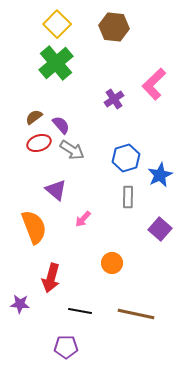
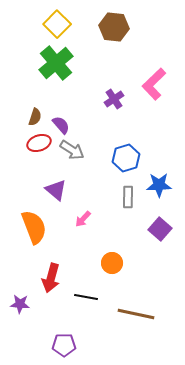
brown semicircle: moved 1 px right; rotated 144 degrees clockwise
blue star: moved 1 px left, 10 px down; rotated 25 degrees clockwise
black line: moved 6 px right, 14 px up
purple pentagon: moved 2 px left, 2 px up
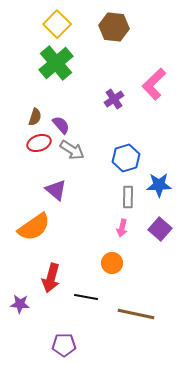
pink arrow: moved 39 px right, 9 px down; rotated 30 degrees counterclockwise
orange semicircle: rotated 76 degrees clockwise
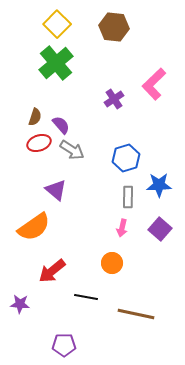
red arrow: moved 1 px right, 7 px up; rotated 36 degrees clockwise
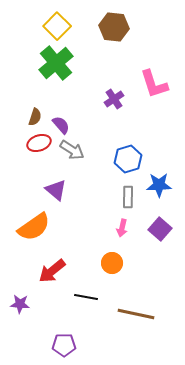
yellow square: moved 2 px down
pink L-shape: rotated 64 degrees counterclockwise
blue hexagon: moved 2 px right, 1 px down
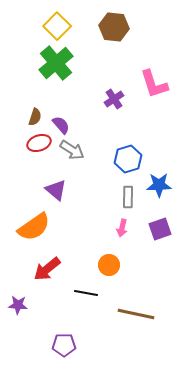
purple square: rotated 30 degrees clockwise
orange circle: moved 3 px left, 2 px down
red arrow: moved 5 px left, 2 px up
black line: moved 4 px up
purple star: moved 2 px left, 1 px down
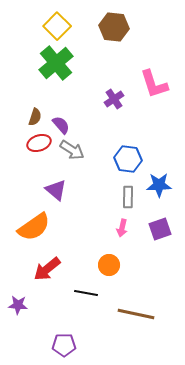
blue hexagon: rotated 24 degrees clockwise
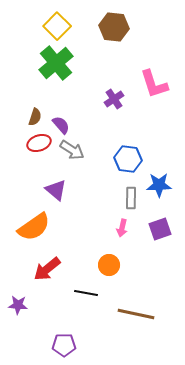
gray rectangle: moved 3 px right, 1 px down
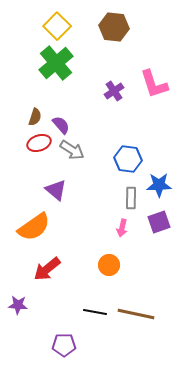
purple cross: moved 8 px up
purple square: moved 1 px left, 7 px up
black line: moved 9 px right, 19 px down
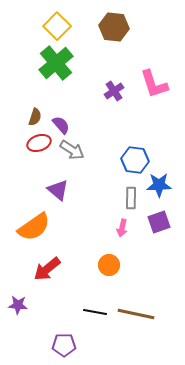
blue hexagon: moved 7 px right, 1 px down
purple triangle: moved 2 px right
